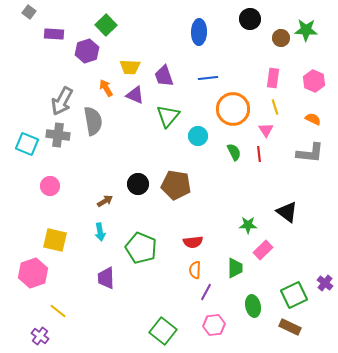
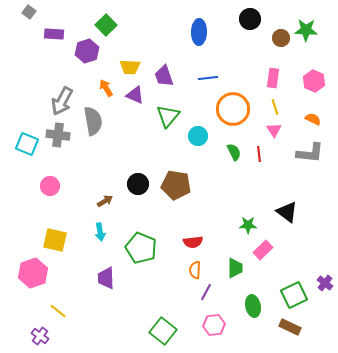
pink triangle at (266, 130): moved 8 px right
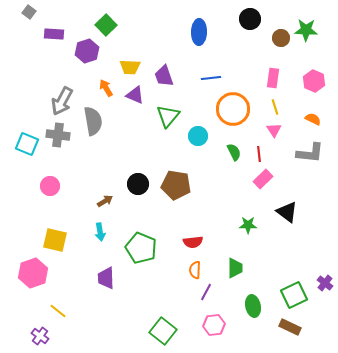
blue line at (208, 78): moved 3 px right
pink rectangle at (263, 250): moved 71 px up
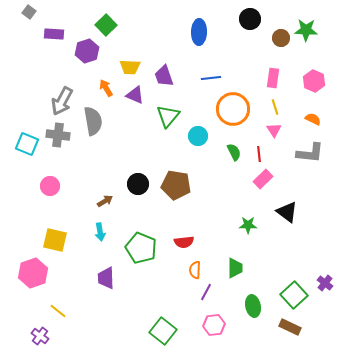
red semicircle at (193, 242): moved 9 px left
green square at (294, 295): rotated 16 degrees counterclockwise
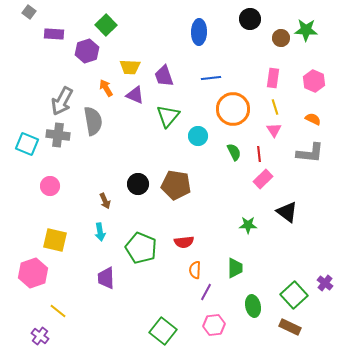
brown arrow at (105, 201): rotated 98 degrees clockwise
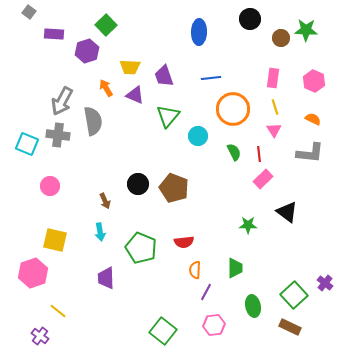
brown pentagon at (176, 185): moved 2 px left, 3 px down; rotated 12 degrees clockwise
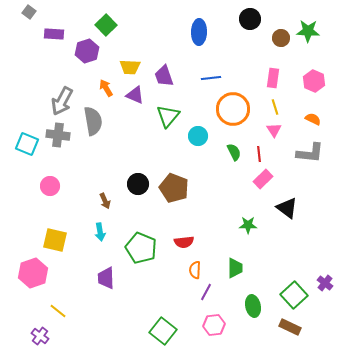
green star at (306, 30): moved 2 px right, 1 px down
black triangle at (287, 212): moved 4 px up
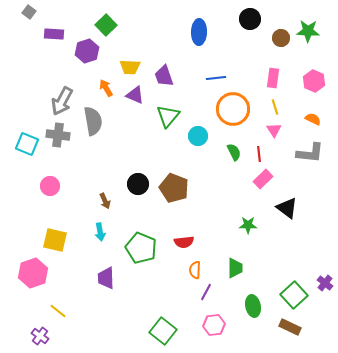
blue line at (211, 78): moved 5 px right
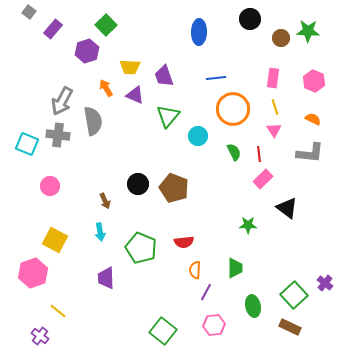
purple rectangle at (54, 34): moved 1 px left, 5 px up; rotated 54 degrees counterclockwise
yellow square at (55, 240): rotated 15 degrees clockwise
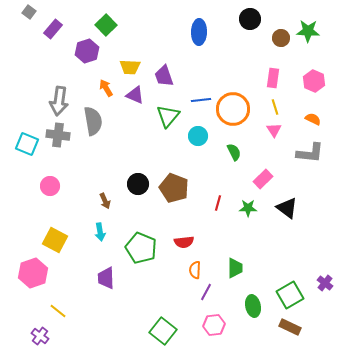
blue line at (216, 78): moved 15 px left, 22 px down
gray arrow at (62, 101): moved 3 px left; rotated 20 degrees counterclockwise
red line at (259, 154): moved 41 px left, 49 px down; rotated 21 degrees clockwise
green star at (248, 225): moved 17 px up
green square at (294, 295): moved 4 px left; rotated 12 degrees clockwise
